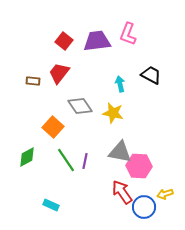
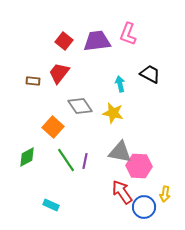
black trapezoid: moved 1 px left, 1 px up
yellow arrow: rotated 63 degrees counterclockwise
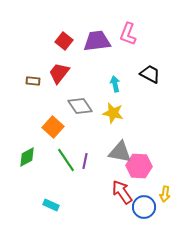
cyan arrow: moved 5 px left
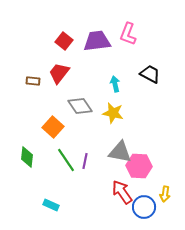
green diamond: rotated 55 degrees counterclockwise
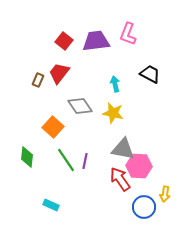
purple trapezoid: moved 1 px left
brown rectangle: moved 5 px right, 1 px up; rotated 72 degrees counterclockwise
gray triangle: moved 3 px right, 3 px up
red arrow: moved 2 px left, 13 px up
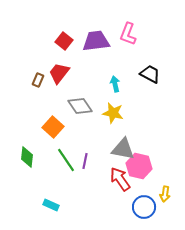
pink hexagon: rotated 10 degrees clockwise
